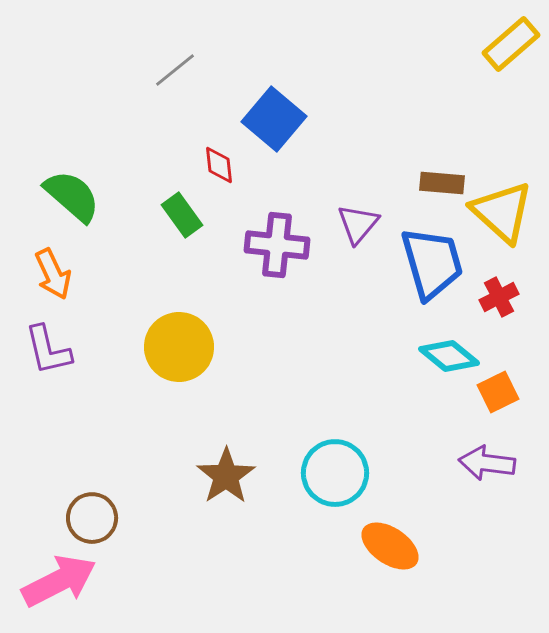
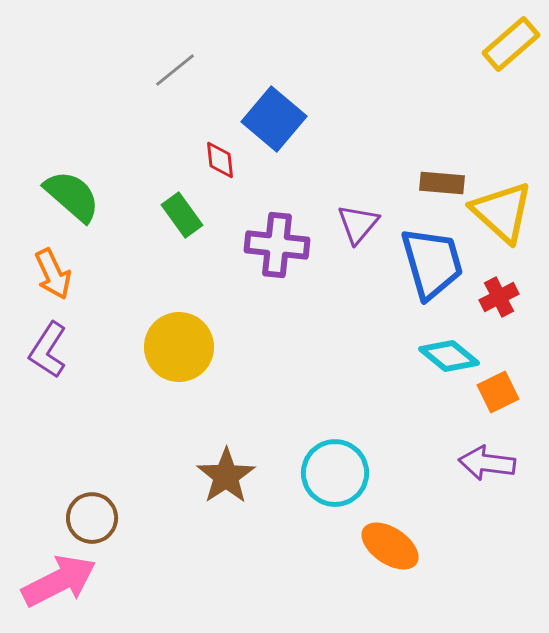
red diamond: moved 1 px right, 5 px up
purple L-shape: rotated 46 degrees clockwise
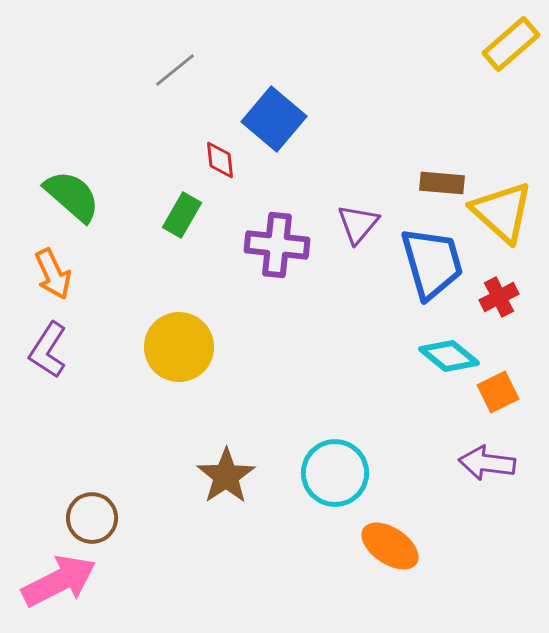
green rectangle: rotated 66 degrees clockwise
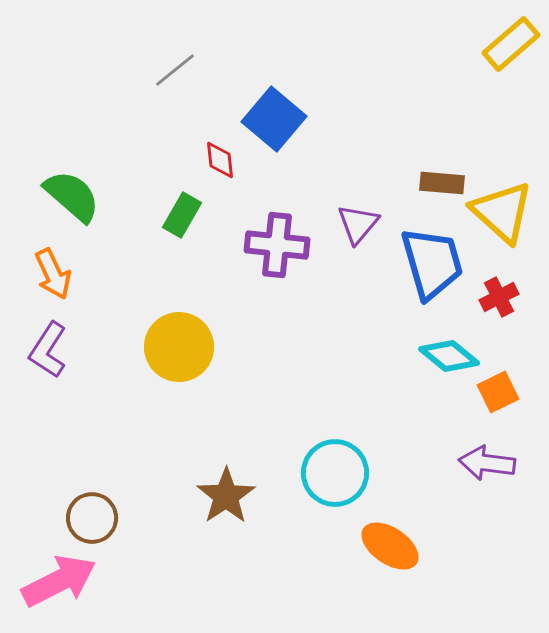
brown star: moved 20 px down
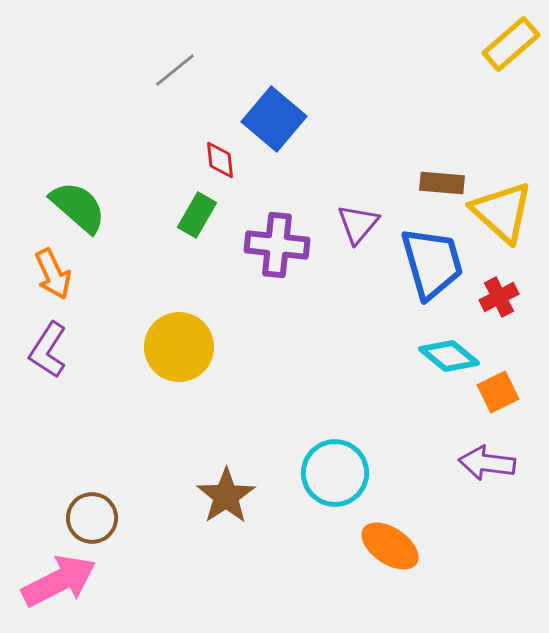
green semicircle: moved 6 px right, 11 px down
green rectangle: moved 15 px right
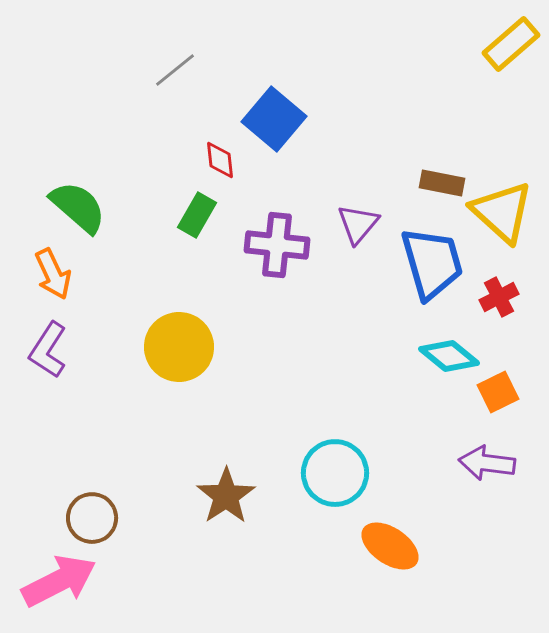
brown rectangle: rotated 6 degrees clockwise
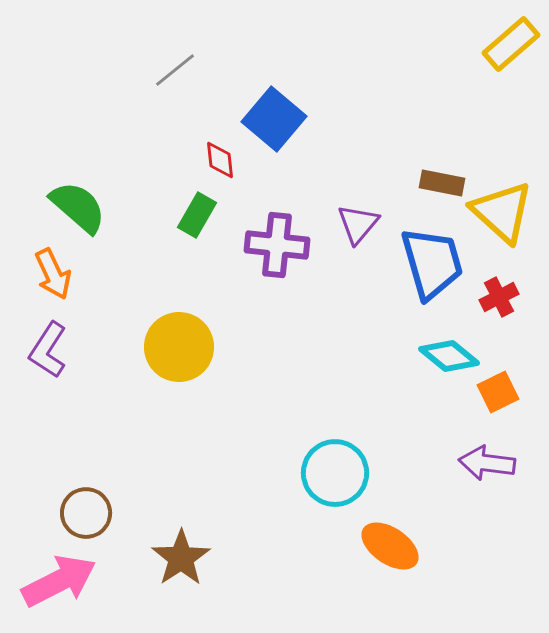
brown star: moved 45 px left, 62 px down
brown circle: moved 6 px left, 5 px up
